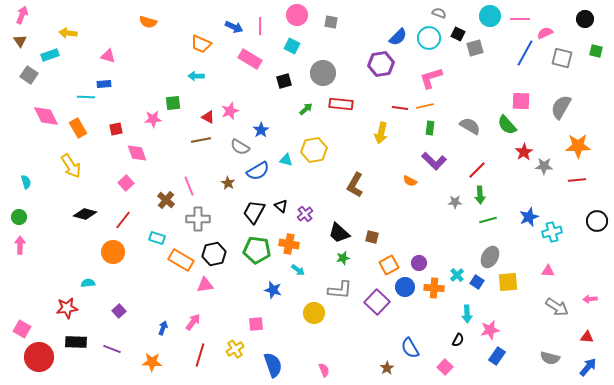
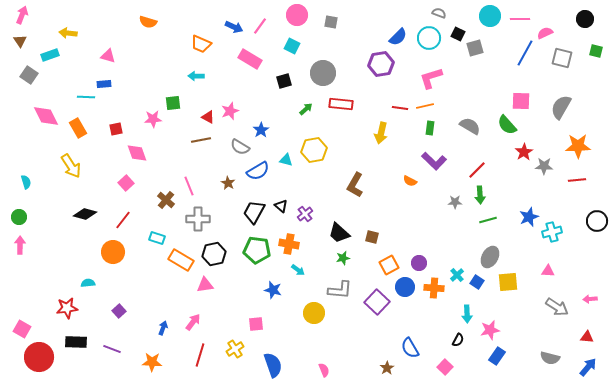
pink line at (260, 26): rotated 36 degrees clockwise
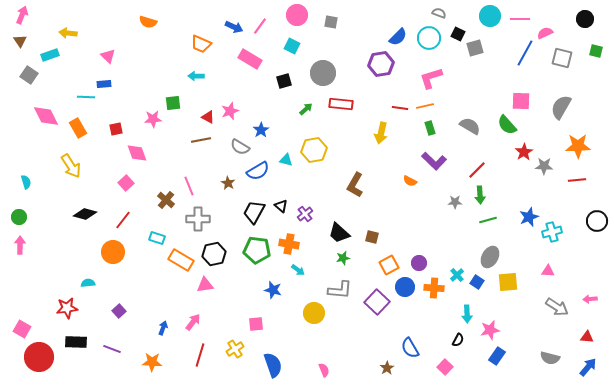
pink triangle at (108, 56): rotated 28 degrees clockwise
green rectangle at (430, 128): rotated 24 degrees counterclockwise
